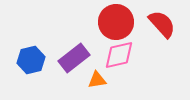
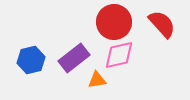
red circle: moved 2 px left
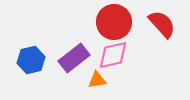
pink diamond: moved 6 px left
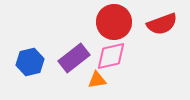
red semicircle: rotated 112 degrees clockwise
pink diamond: moved 2 px left, 1 px down
blue hexagon: moved 1 px left, 2 px down
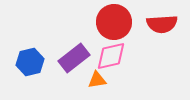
red semicircle: rotated 16 degrees clockwise
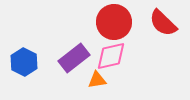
red semicircle: moved 1 px right, 1 px up; rotated 48 degrees clockwise
blue hexagon: moved 6 px left; rotated 20 degrees counterclockwise
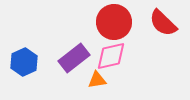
blue hexagon: rotated 8 degrees clockwise
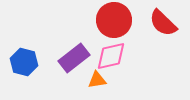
red circle: moved 2 px up
blue hexagon: rotated 20 degrees counterclockwise
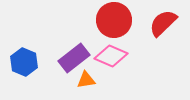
red semicircle: rotated 92 degrees clockwise
pink diamond: rotated 36 degrees clockwise
blue hexagon: rotated 8 degrees clockwise
orange triangle: moved 11 px left
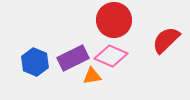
red semicircle: moved 3 px right, 17 px down
purple rectangle: moved 1 px left; rotated 12 degrees clockwise
blue hexagon: moved 11 px right
orange triangle: moved 6 px right, 4 px up
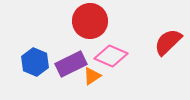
red circle: moved 24 px left, 1 px down
red semicircle: moved 2 px right, 2 px down
purple rectangle: moved 2 px left, 6 px down
orange triangle: rotated 24 degrees counterclockwise
